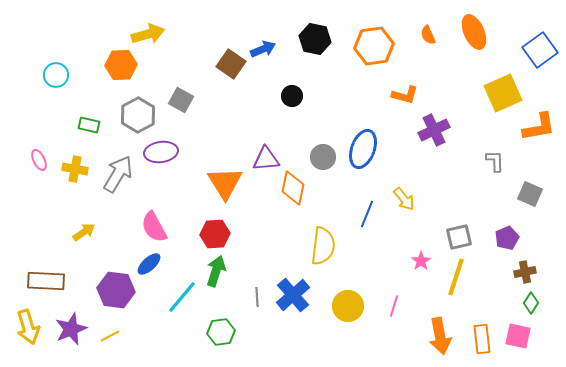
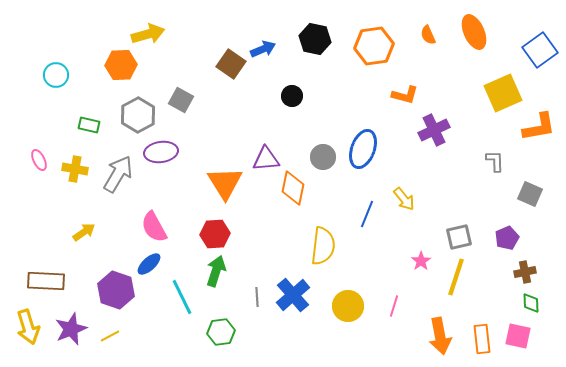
purple hexagon at (116, 290): rotated 12 degrees clockwise
cyan line at (182, 297): rotated 66 degrees counterclockwise
green diamond at (531, 303): rotated 35 degrees counterclockwise
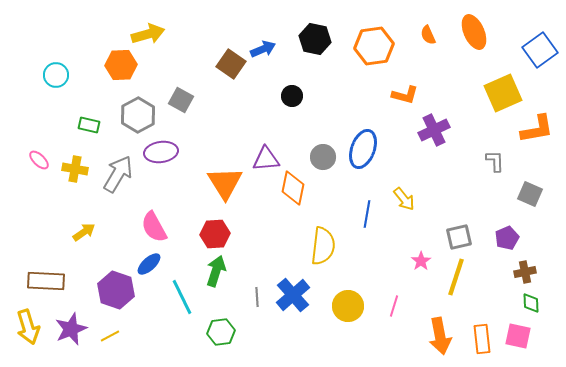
orange L-shape at (539, 127): moved 2 px left, 2 px down
pink ellipse at (39, 160): rotated 20 degrees counterclockwise
blue line at (367, 214): rotated 12 degrees counterclockwise
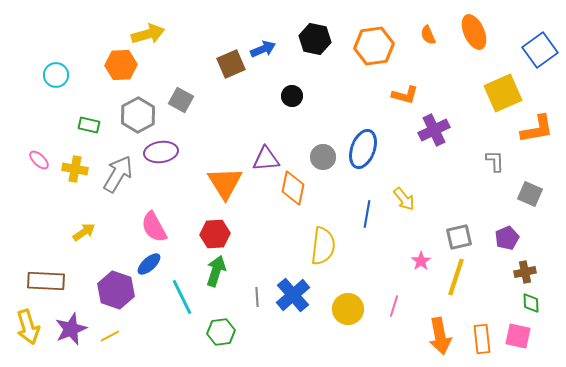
brown square at (231, 64): rotated 32 degrees clockwise
yellow circle at (348, 306): moved 3 px down
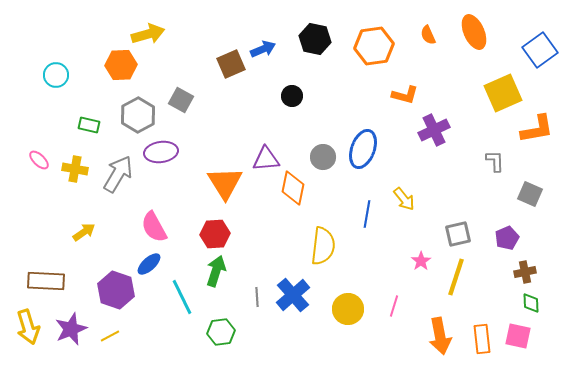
gray square at (459, 237): moved 1 px left, 3 px up
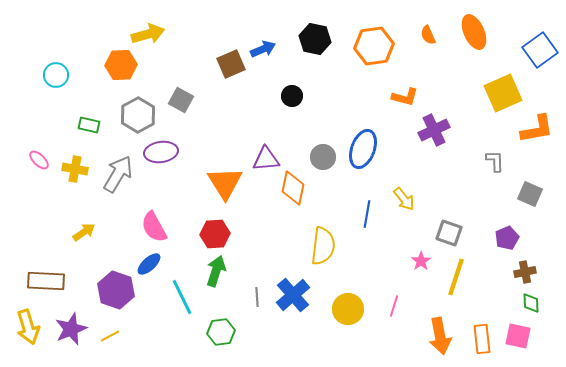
orange L-shape at (405, 95): moved 2 px down
gray square at (458, 234): moved 9 px left, 1 px up; rotated 32 degrees clockwise
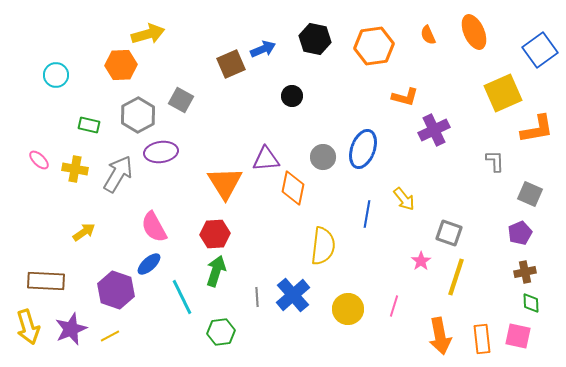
purple pentagon at (507, 238): moved 13 px right, 5 px up
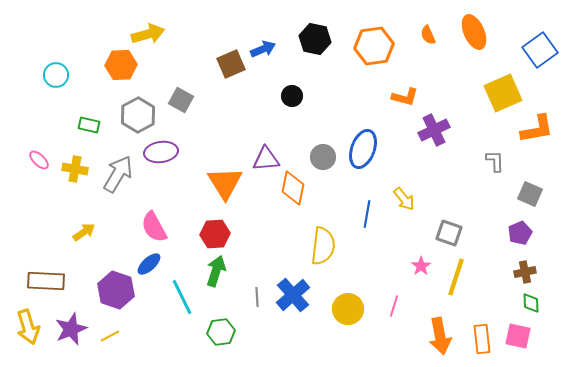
pink star at (421, 261): moved 5 px down
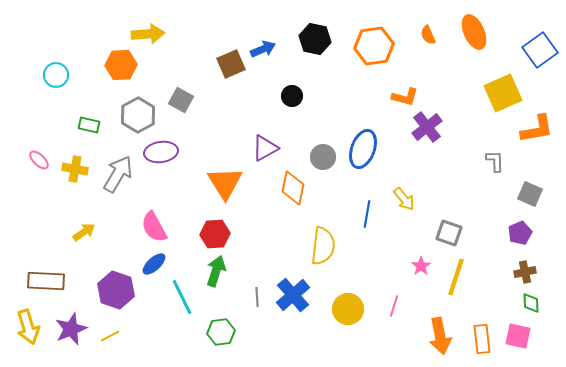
yellow arrow at (148, 34): rotated 12 degrees clockwise
purple cross at (434, 130): moved 7 px left, 3 px up; rotated 12 degrees counterclockwise
purple triangle at (266, 159): moved 1 px left, 11 px up; rotated 24 degrees counterclockwise
blue ellipse at (149, 264): moved 5 px right
